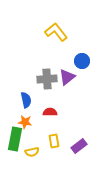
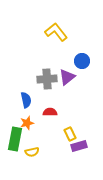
orange star: moved 2 px right, 1 px down; rotated 24 degrees counterclockwise
yellow rectangle: moved 16 px right, 7 px up; rotated 16 degrees counterclockwise
purple rectangle: rotated 21 degrees clockwise
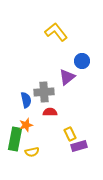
gray cross: moved 3 px left, 13 px down
orange star: moved 1 px left, 2 px down
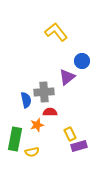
orange star: moved 11 px right
